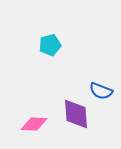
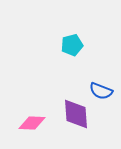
cyan pentagon: moved 22 px right
pink diamond: moved 2 px left, 1 px up
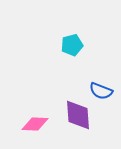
purple diamond: moved 2 px right, 1 px down
pink diamond: moved 3 px right, 1 px down
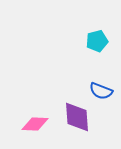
cyan pentagon: moved 25 px right, 4 px up
purple diamond: moved 1 px left, 2 px down
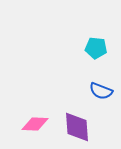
cyan pentagon: moved 1 px left, 7 px down; rotated 20 degrees clockwise
purple diamond: moved 10 px down
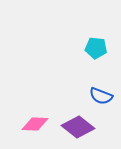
blue semicircle: moved 5 px down
purple diamond: moved 1 px right; rotated 48 degrees counterclockwise
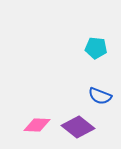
blue semicircle: moved 1 px left
pink diamond: moved 2 px right, 1 px down
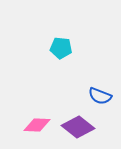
cyan pentagon: moved 35 px left
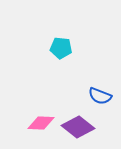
pink diamond: moved 4 px right, 2 px up
